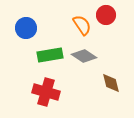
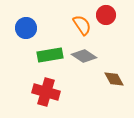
brown diamond: moved 3 px right, 4 px up; rotated 15 degrees counterclockwise
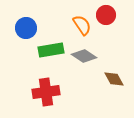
green rectangle: moved 1 px right, 5 px up
red cross: rotated 24 degrees counterclockwise
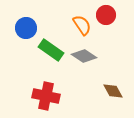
green rectangle: rotated 45 degrees clockwise
brown diamond: moved 1 px left, 12 px down
red cross: moved 4 px down; rotated 20 degrees clockwise
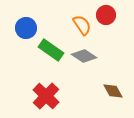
red cross: rotated 32 degrees clockwise
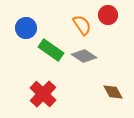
red circle: moved 2 px right
brown diamond: moved 1 px down
red cross: moved 3 px left, 2 px up
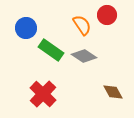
red circle: moved 1 px left
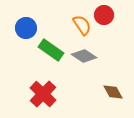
red circle: moved 3 px left
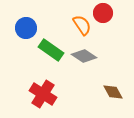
red circle: moved 1 px left, 2 px up
red cross: rotated 12 degrees counterclockwise
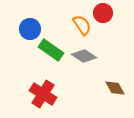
blue circle: moved 4 px right, 1 px down
brown diamond: moved 2 px right, 4 px up
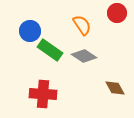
red circle: moved 14 px right
blue circle: moved 2 px down
green rectangle: moved 1 px left
red cross: rotated 28 degrees counterclockwise
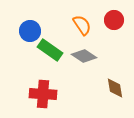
red circle: moved 3 px left, 7 px down
brown diamond: rotated 20 degrees clockwise
